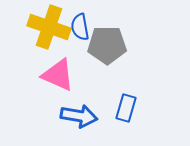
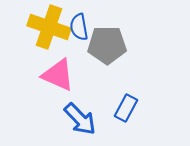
blue semicircle: moved 1 px left
blue rectangle: rotated 12 degrees clockwise
blue arrow: moved 1 px right, 3 px down; rotated 36 degrees clockwise
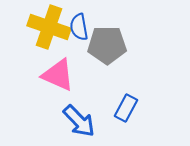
blue arrow: moved 1 px left, 2 px down
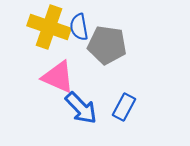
gray pentagon: rotated 9 degrees clockwise
pink triangle: moved 2 px down
blue rectangle: moved 2 px left, 1 px up
blue arrow: moved 2 px right, 13 px up
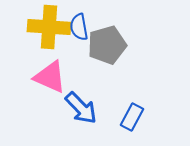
yellow cross: rotated 15 degrees counterclockwise
gray pentagon: rotated 24 degrees counterclockwise
pink triangle: moved 8 px left
blue rectangle: moved 8 px right, 10 px down
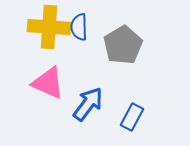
blue semicircle: rotated 8 degrees clockwise
gray pentagon: moved 16 px right; rotated 15 degrees counterclockwise
pink triangle: moved 2 px left, 6 px down
blue arrow: moved 7 px right, 4 px up; rotated 99 degrees counterclockwise
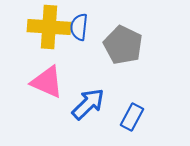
blue semicircle: rotated 8 degrees clockwise
gray pentagon: rotated 15 degrees counterclockwise
pink triangle: moved 1 px left, 1 px up
blue arrow: rotated 9 degrees clockwise
